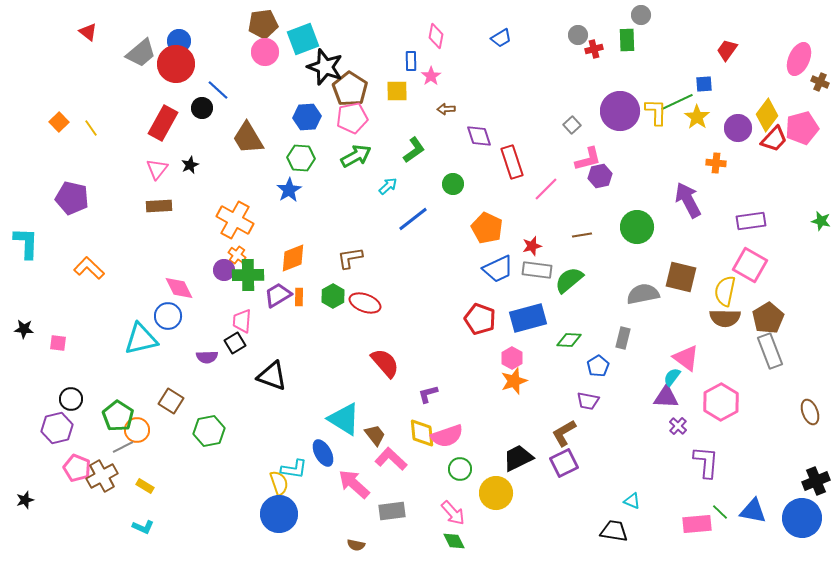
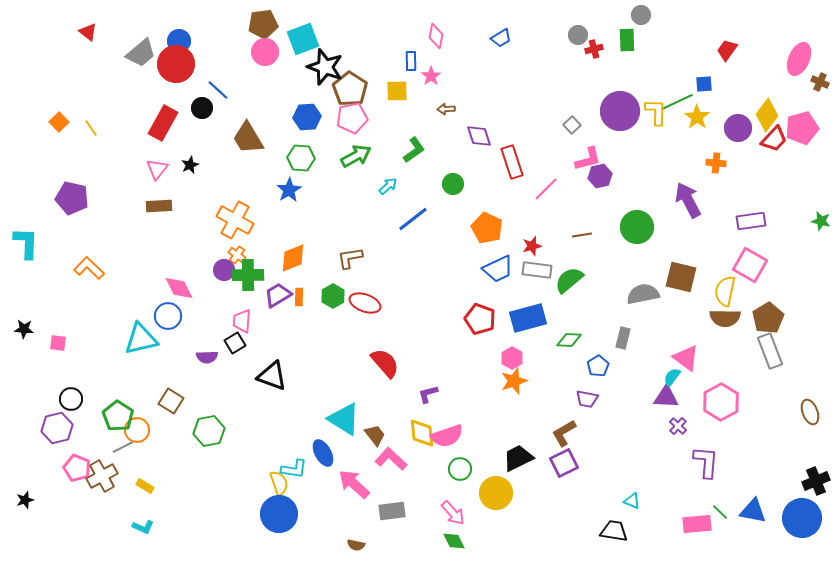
purple trapezoid at (588, 401): moved 1 px left, 2 px up
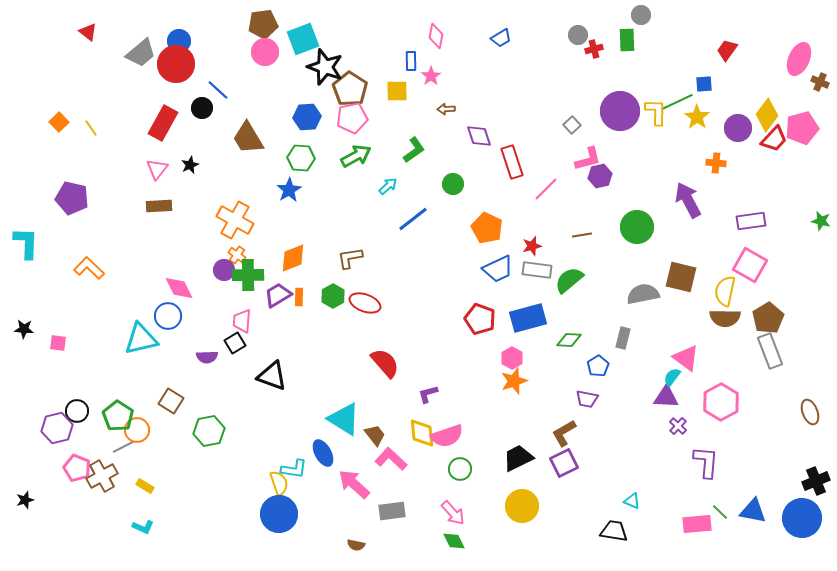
black circle at (71, 399): moved 6 px right, 12 px down
yellow circle at (496, 493): moved 26 px right, 13 px down
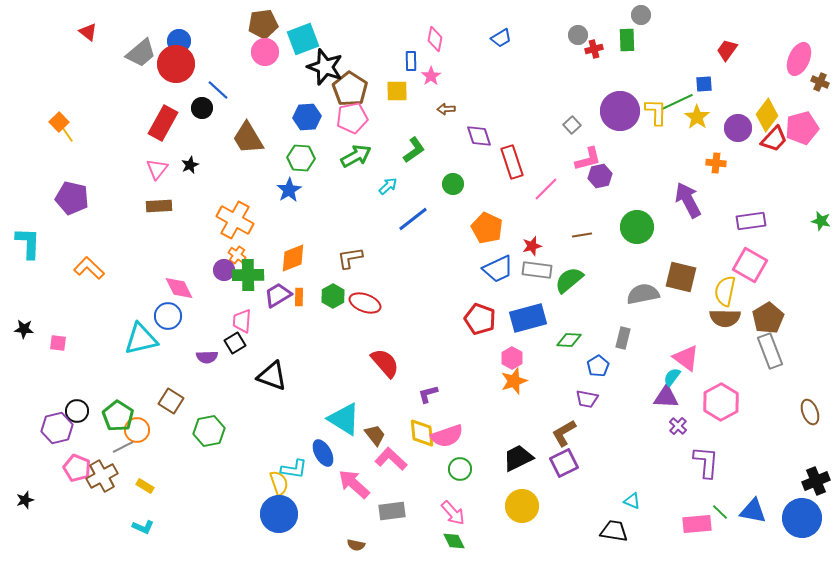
pink diamond at (436, 36): moved 1 px left, 3 px down
yellow line at (91, 128): moved 24 px left, 6 px down
cyan L-shape at (26, 243): moved 2 px right
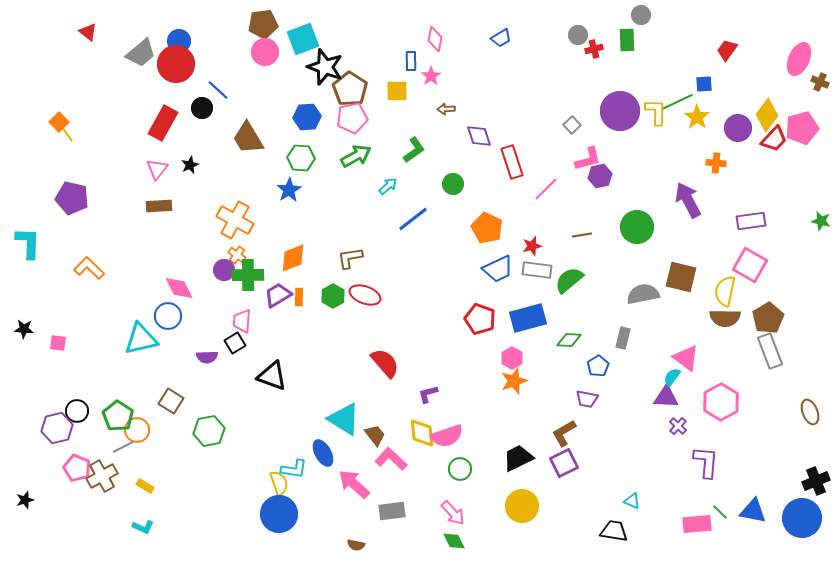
red ellipse at (365, 303): moved 8 px up
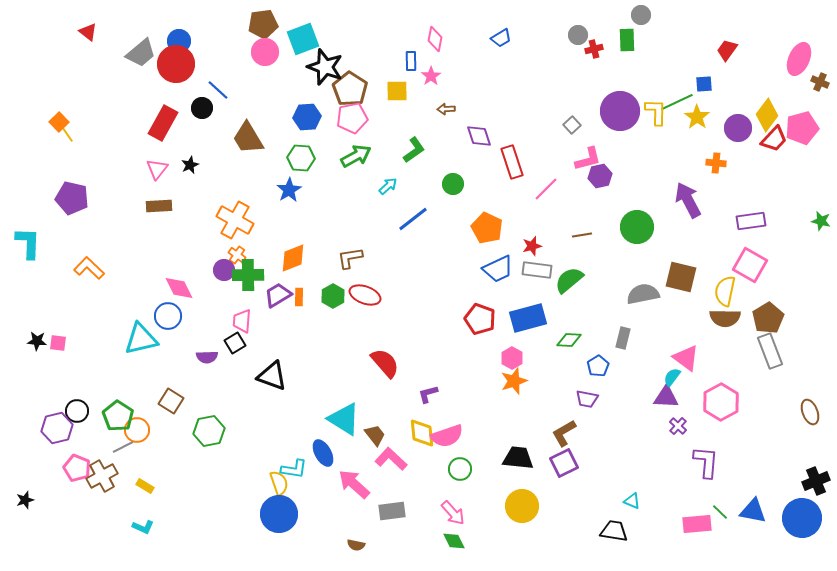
black star at (24, 329): moved 13 px right, 12 px down
black trapezoid at (518, 458): rotated 32 degrees clockwise
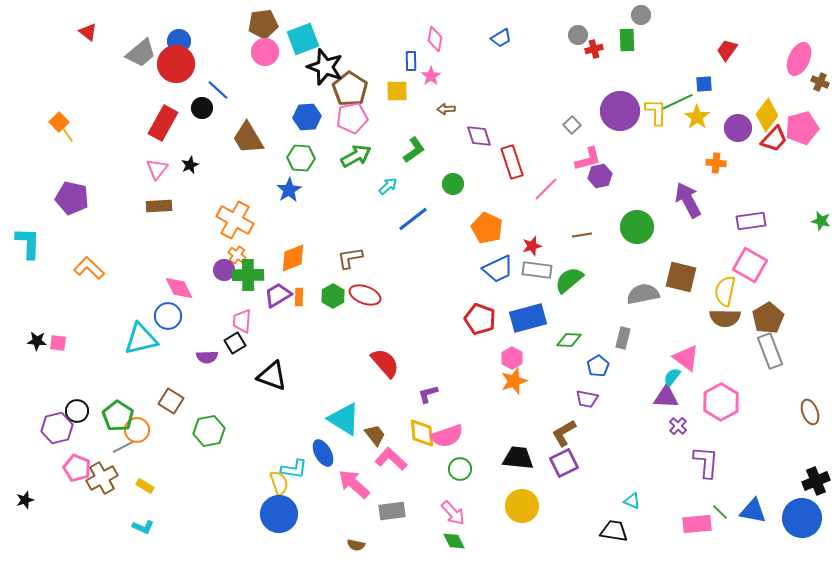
brown cross at (102, 476): moved 2 px down
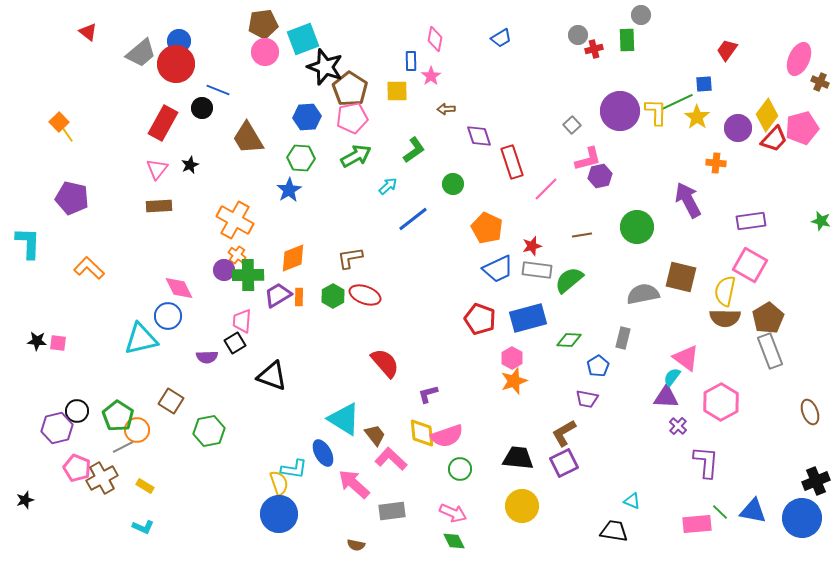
blue line at (218, 90): rotated 20 degrees counterclockwise
pink arrow at (453, 513): rotated 24 degrees counterclockwise
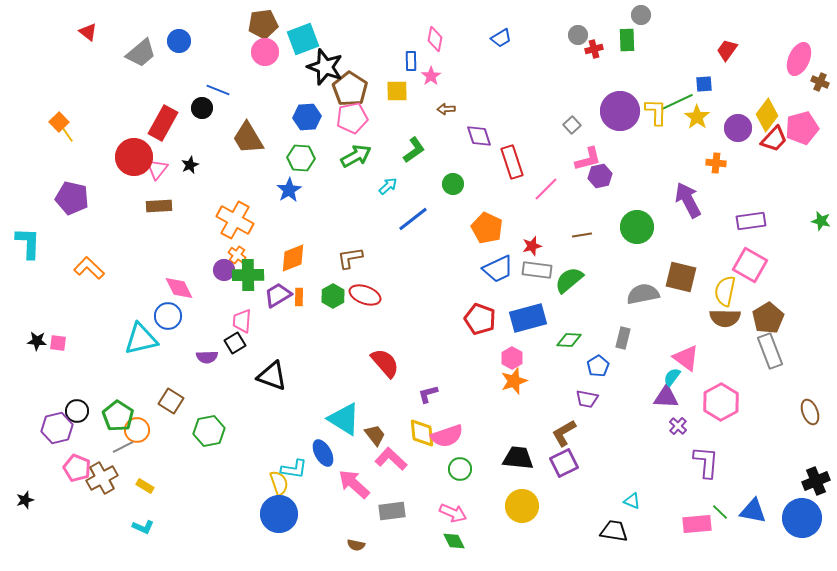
red circle at (176, 64): moved 42 px left, 93 px down
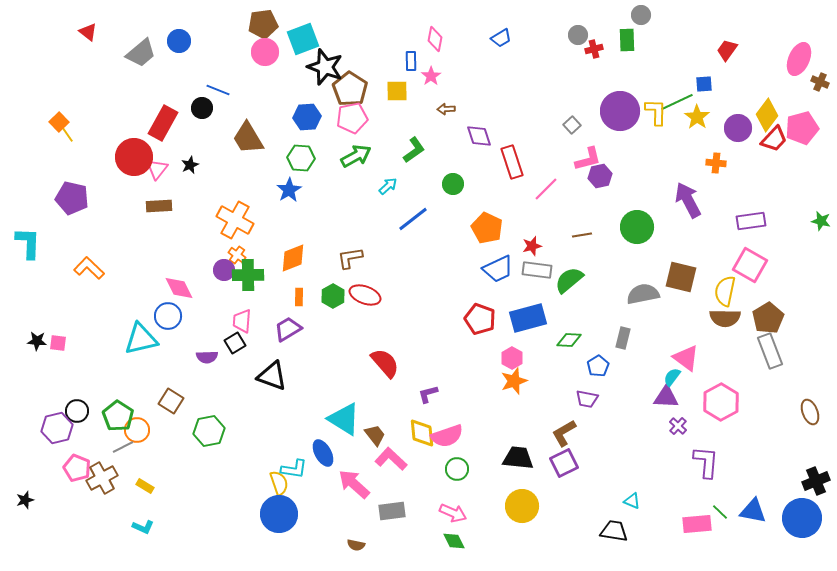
purple trapezoid at (278, 295): moved 10 px right, 34 px down
green circle at (460, 469): moved 3 px left
